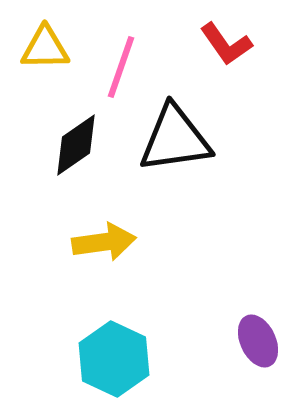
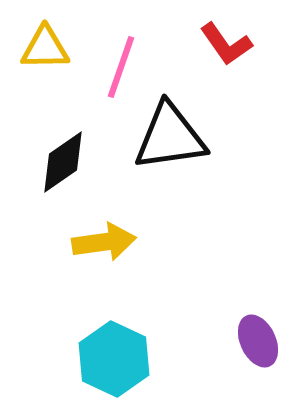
black triangle: moved 5 px left, 2 px up
black diamond: moved 13 px left, 17 px down
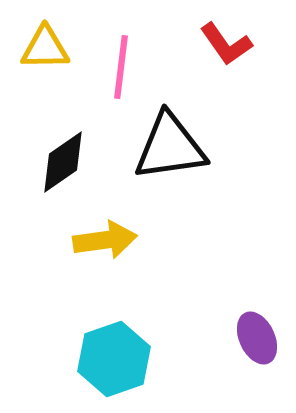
pink line: rotated 12 degrees counterclockwise
black triangle: moved 10 px down
yellow arrow: moved 1 px right, 2 px up
purple ellipse: moved 1 px left, 3 px up
cyan hexagon: rotated 16 degrees clockwise
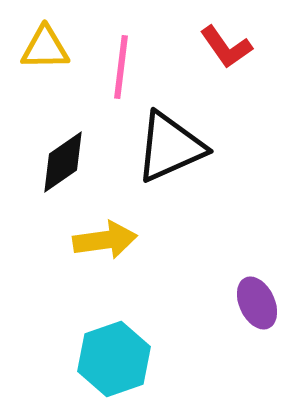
red L-shape: moved 3 px down
black triangle: rotated 16 degrees counterclockwise
purple ellipse: moved 35 px up
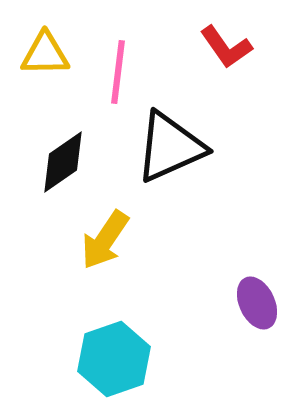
yellow triangle: moved 6 px down
pink line: moved 3 px left, 5 px down
yellow arrow: rotated 132 degrees clockwise
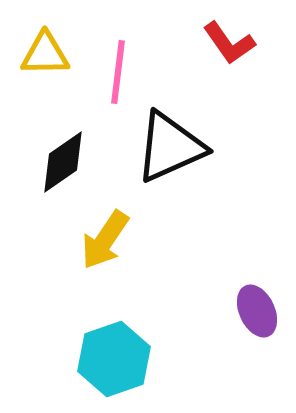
red L-shape: moved 3 px right, 4 px up
purple ellipse: moved 8 px down
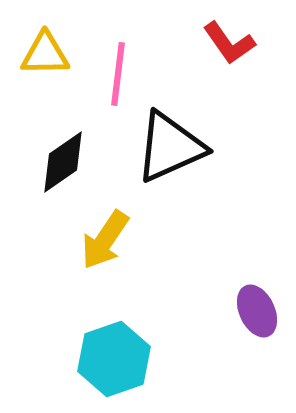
pink line: moved 2 px down
